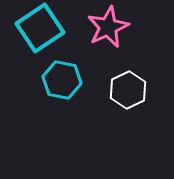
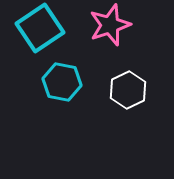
pink star: moved 2 px right, 2 px up; rotated 6 degrees clockwise
cyan hexagon: moved 2 px down
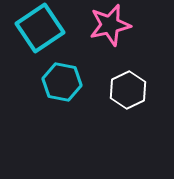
pink star: rotated 6 degrees clockwise
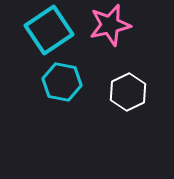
cyan square: moved 9 px right, 2 px down
white hexagon: moved 2 px down
